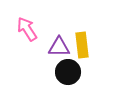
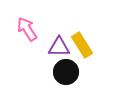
yellow rectangle: rotated 25 degrees counterclockwise
black circle: moved 2 px left
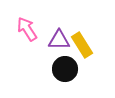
purple triangle: moved 7 px up
black circle: moved 1 px left, 3 px up
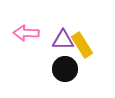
pink arrow: moved 1 px left, 4 px down; rotated 55 degrees counterclockwise
purple triangle: moved 4 px right
